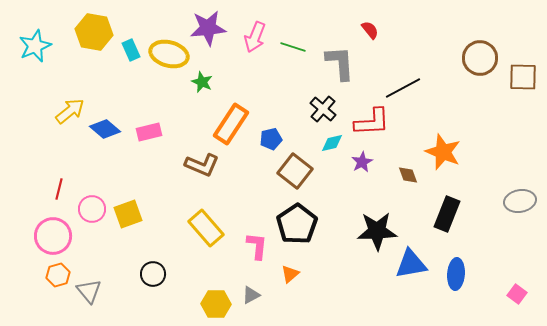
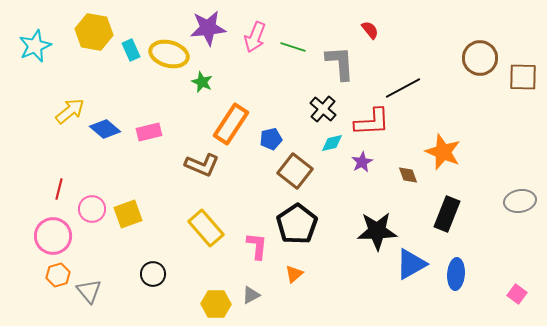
blue triangle at (411, 264): rotated 20 degrees counterclockwise
orange triangle at (290, 274): moved 4 px right
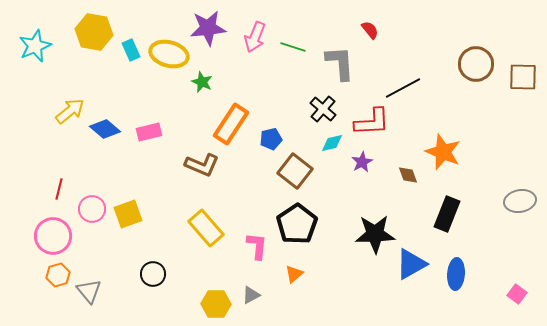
brown circle at (480, 58): moved 4 px left, 6 px down
black star at (377, 231): moved 2 px left, 3 px down
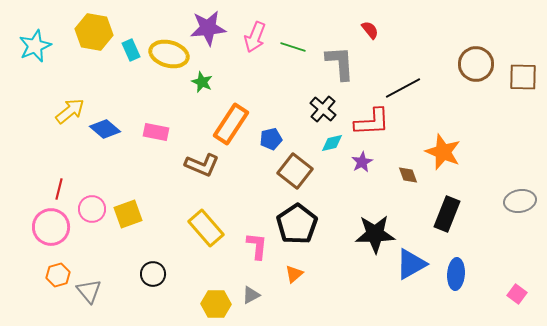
pink rectangle at (149, 132): moved 7 px right; rotated 25 degrees clockwise
pink circle at (53, 236): moved 2 px left, 9 px up
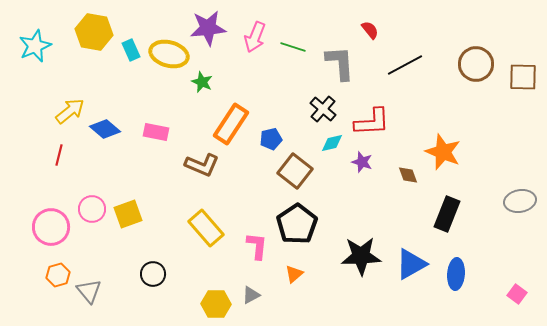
black line at (403, 88): moved 2 px right, 23 px up
purple star at (362, 162): rotated 25 degrees counterclockwise
red line at (59, 189): moved 34 px up
black star at (375, 234): moved 14 px left, 22 px down
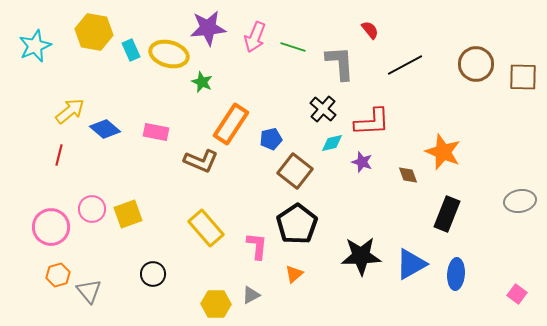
brown L-shape at (202, 165): moved 1 px left, 4 px up
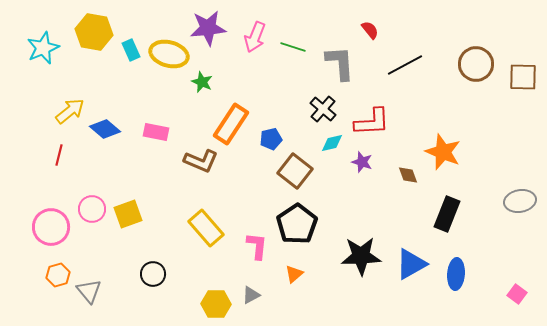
cyan star at (35, 46): moved 8 px right, 2 px down
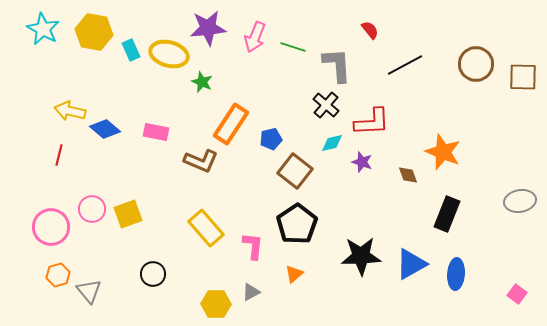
cyan star at (43, 48): moved 19 px up; rotated 20 degrees counterclockwise
gray L-shape at (340, 63): moved 3 px left, 2 px down
black cross at (323, 109): moved 3 px right, 4 px up
yellow arrow at (70, 111): rotated 128 degrees counterclockwise
pink L-shape at (257, 246): moved 4 px left
gray triangle at (251, 295): moved 3 px up
